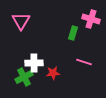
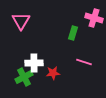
pink cross: moved 3 px right, 1 px up
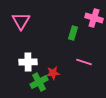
white cross: moved 6 px left, 1 px up
green cross: moved 15 px right, 5 px down
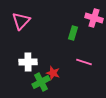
pink triangle: rotated 12 degrees clockwise
red star: rotated 24 degrees clockwise
green cross: moved 2 px right
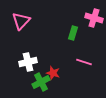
white cross: rotated 12 degrees counterclockwise
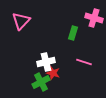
white cross: moved 18 px right
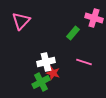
green rectangle: rotated 24 degrees clockwise
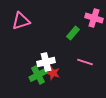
pink triangle: rotated 30 degrees clockwise
pink line: moved 1 px right
green cross: moved 3 px left, 7 px up
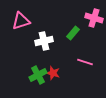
white cross: moved 2 px left, 21 px up
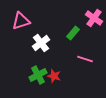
pink cross: rotated 18 degrees clockwise
white cross: moved 3 px left, 2 px down; rotated 24 degrees counterclockwise
pink line: moved 3 px up
red star: moved 1 px right, 3 px down
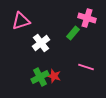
pink cross: moved 7 px left; rotated 18 degrees counterclockwise
pink line: moved 1 px right, 8 px down
green cross: moved 2 px right, 2 px down
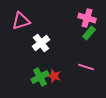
green rectangle: moved 16 px right
